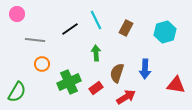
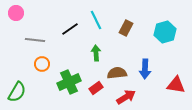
pink circle: moved 1 px left, 1 px up
brown semicircle: rotated 66 degrees clockwise
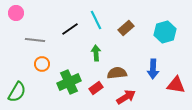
brown rectangle: rotated 21 degrees clockwise
blue arrow: moved 8 px right
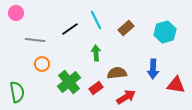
green cross: rotated 15 degrees counterclockwise
green semicircle: rotated 40 degrees counterclockwise
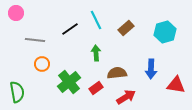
blue arrow: moved 2 px left
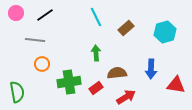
cyan line: moved 3 px up
black line: moved 25 px left, 14 px up
green cross: rotated 30 degrees clockwise
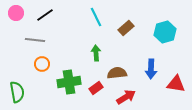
red triangle: moved 1 px up
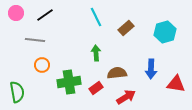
orange circle: moved 1 px down
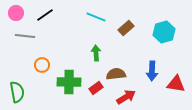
cyan line: rotated 42 degrees counterclockwise
cyan hexagon: moved 1 px left
gray line: moved 10 px left, 4 px up
blue arrow: moved 1 px right, 2 px down
brown semicircle: moved 1 px left, 1 px down
green cross: rotated 10 degrees clockwise
